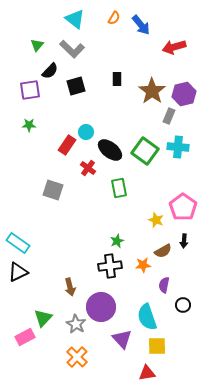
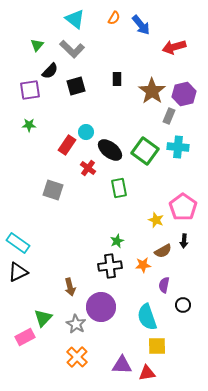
purple triangle at (122, 339): moved 26 px down; rotated 45 degrees counterclockwise
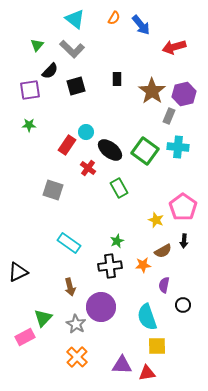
green rectangle at (119, 188): rotated 18 degrees counterclockwise
cyan rectangle at (18, 243): moved 51 px right
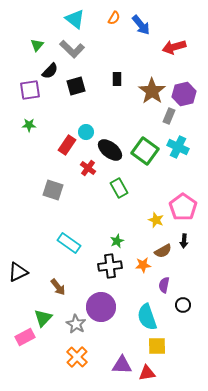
cyan cross at (178, 147): rotated 20 degrees clockwise
brown arrow at (70, 287): moved 12 px left; rotated 24 degrees counterclockwise
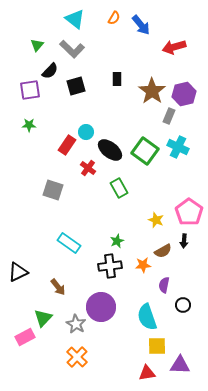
pink pentagon at (183, 207): moved 6 px right, 5 px down
purple triangle at (122, 365): moved 58 px right
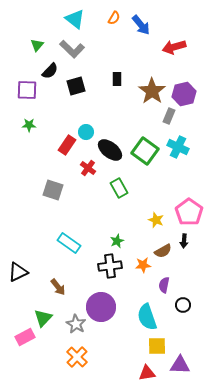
purple square at (30, 90): moved 3 px left; rotated 10 degrees clockwise
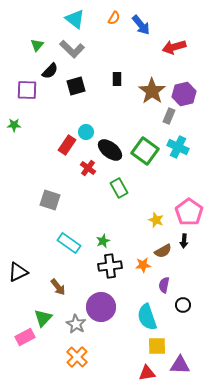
green star at (29, 125): moved 15 px left
gray square at (53, 190): moved 3 px left, 10 px down
green star at (117, 241): moved 14 px left
